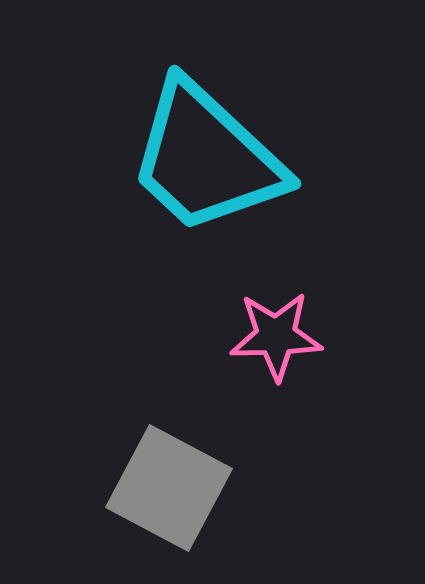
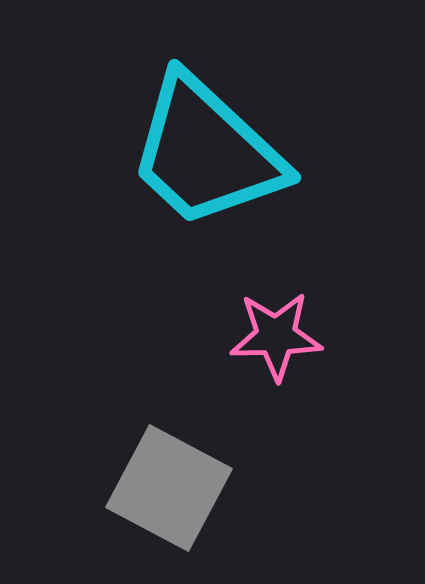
cyan trapezoid: moved 6 px up
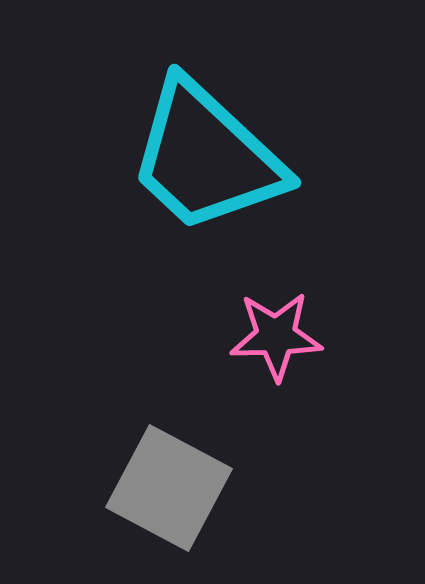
cyan trapezoid: moved 5 px down
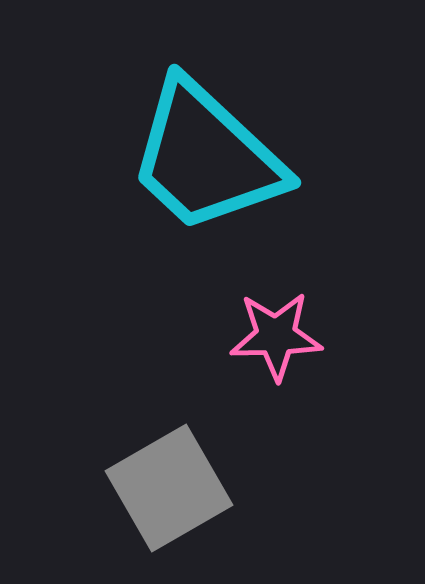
gray square: rotated 32 degrees clockwise
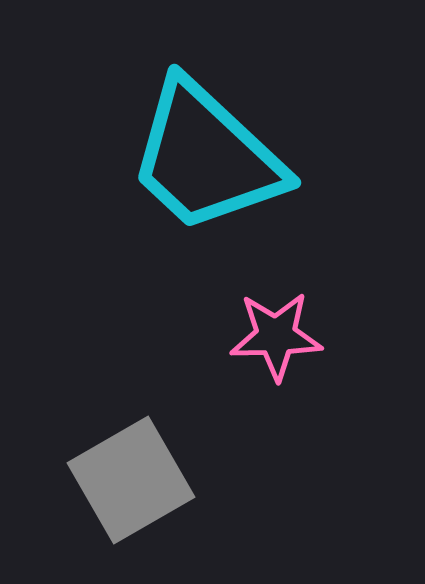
gray square: moved 38 px left, 8 px up
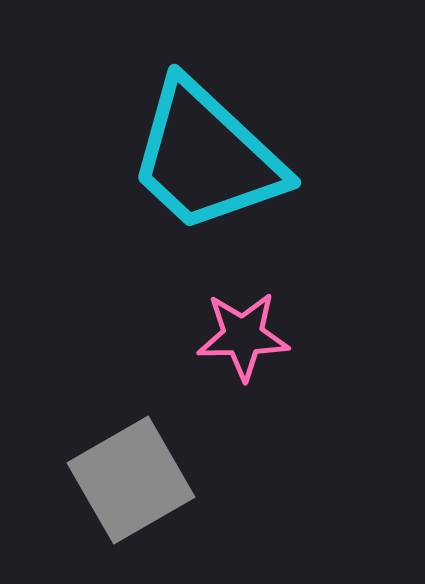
pink star: moved 33 px left
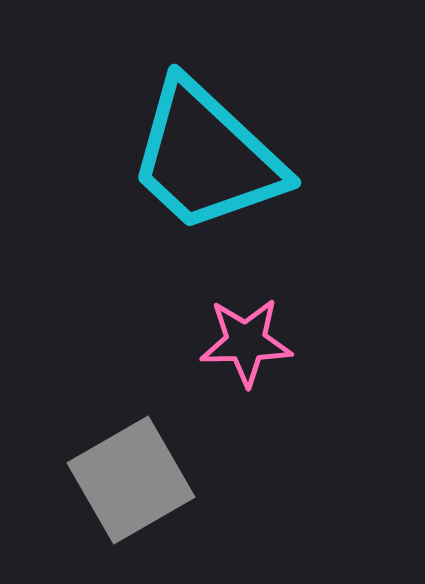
pink star: moved 3 px right, 6 px down
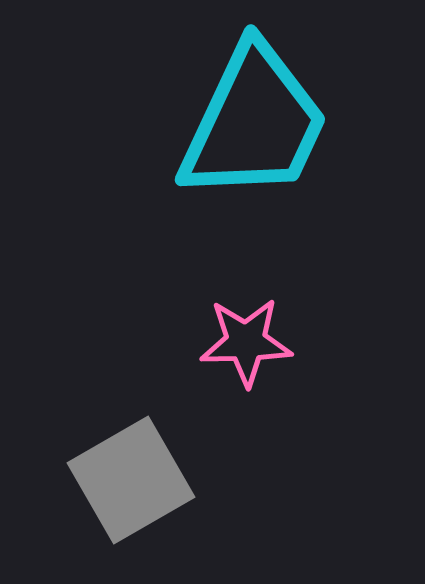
cyan trapezoid: moved 48 px right, 34 px up; rotated 108 degrees counterclockwise
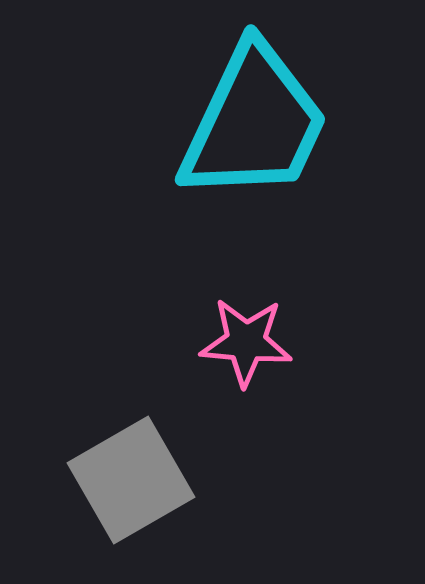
pink star: rotated 6 degrees clockwise
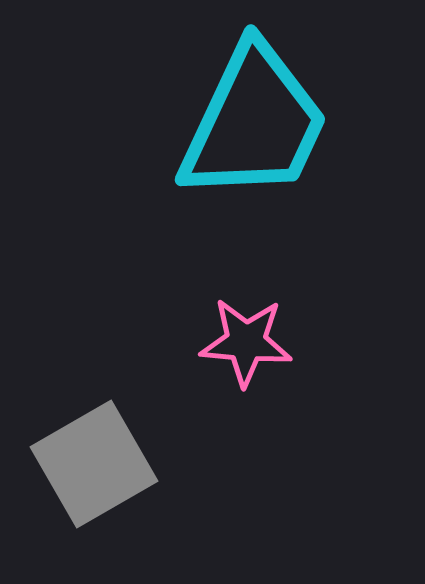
gray square: moved 37 px left, 16 px up
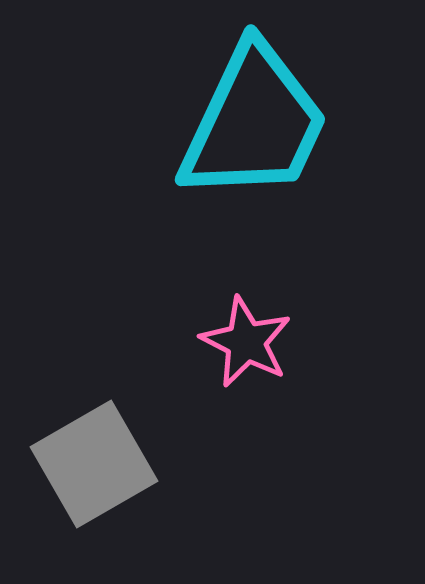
pink star: rotated 22 degrees clockwise
